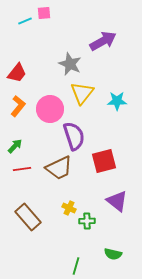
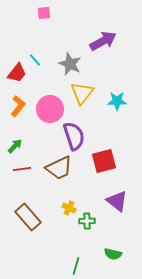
cyan line: moved 10 px right, 39 px down; rotated 72 degrees clockwise
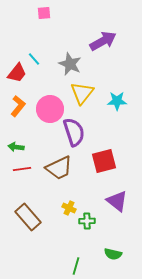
cyan line: moved 1 px left, 1 px up
purple semicircle: moved 4 px up
green arrow: moved 1 px right, 1 px down; rotated 126 degrees counterclockwise
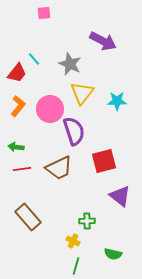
purple arrow: rotated 56 degrees clockwise
purple semicircle: moved 1 px up
purple triangle: moved 3 px right, 5 px up
yellow cross: moved 4 px right, 33 px down
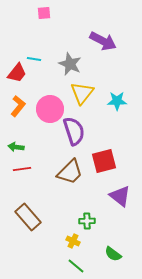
cyan line: rotated 40 degrees counterclockwise
brown trapezoid: moved 11 px right, 4 px down; rotated 20 degrees counterclockwise
green semicircle: rotated 24 degrees clockwise
green line: rotated 66 degrees counterclockwise
